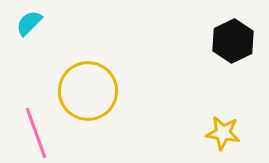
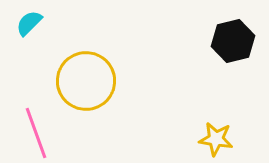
black hexagon: rotated 12 degrees clockwise
yellow circle: moved 2 px left, 10 px up
yellow star: moved 7 px left, 6 px down
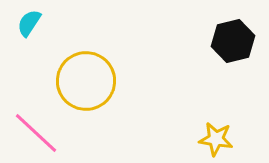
cyan semicircle: rotated 12 degrees counterclockwise
pink line: rotated 27 degrees counterclockwise
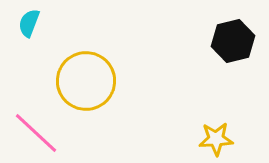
cyan semicircle: rotated 12 degrees counterclockwise
yellow star: rotated 12 degrees counterclockwise
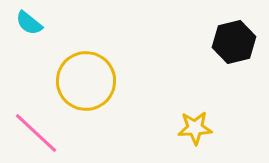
cyan semicircle: rotated 72 degrees counterclockwise
black hexagon: moved 1 px right, 1 px down
yellow star: moved 21 px left, 11 px up
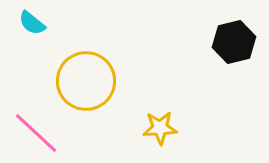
cyan semicircle: moved 3 px right
yellow star: moved 35 px left
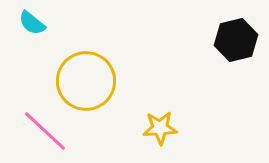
black hexagon: moved 2 px right, 2 px up
pink line: moved 9 px right, 2 px up
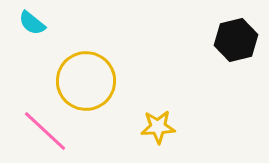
yellow star: moved 2 px left, 1 px up
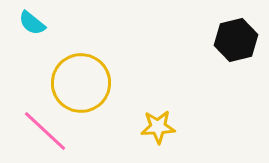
yellow circle: moved 5 px left, 2 px down
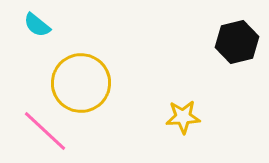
cyan semicircle: moved 5 px right, 2 px down
black hexagon: moved 1 px right, 2 px down
yellow star: moved 25 px right, 10 px up
